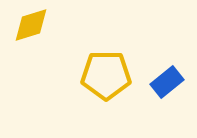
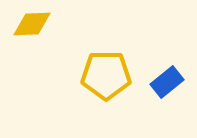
yellow diamond: moved 1 px right, 1 px up; rotated 15 degrees clockwise
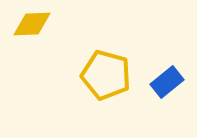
yellow pentagon: rotated 15 degrees clockwise
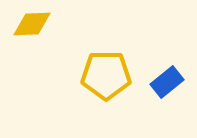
yellow pentagon: rotated 15 degrees counterclockwise
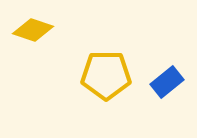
yellow diamond: moved 1 px right, 6 px down; rotated 21 degrees clockwise
